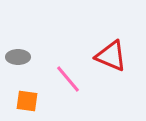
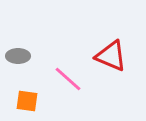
gray ellipse: moved 1 px up
pink line: rotated 8 degrees counterclockwise
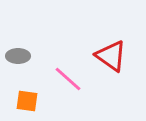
red triangle: rotated 12 degrees clockwise
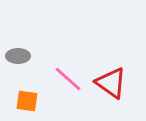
red triangle: moved 27 px down
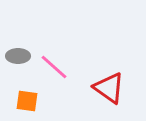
pink line: moved 14 px left, 12 px up
red triangle: moved 2 px left, 5 px down
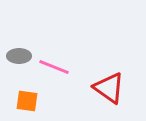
gray ellipse: moved 1 px right
pink line: rotated 20 degrees counterclockwise
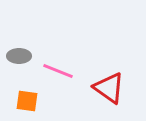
pink line: moved 4 px right, 4 px down
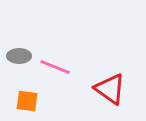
pink line: moved 3 px left, 4 px up
red triangle: moved 1 px right, 1 px down
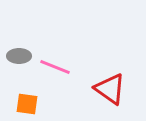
orange square: moved 3 px down
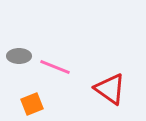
orange square: moved 5 px right; rotated 30 degrees counterclockwise
